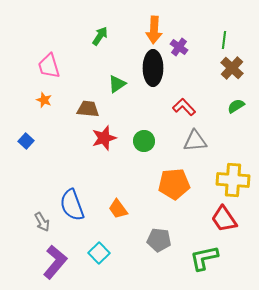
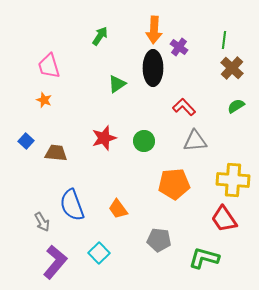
brown trapezoid: moved 32 px left, 44 px down
green L-shape: rotated 28 degrees clockwise
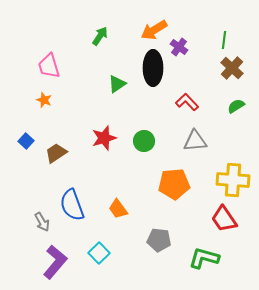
orange arrow: rotated 56 degrees clockwise
red L-shape: moved 3 px right, 5 px up
brown trapezoid: rotated 40 degrees counterclockwise
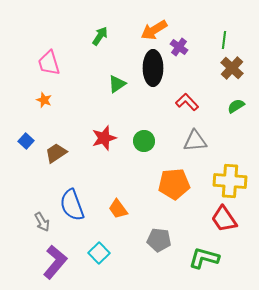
pink trapezoid: moved 3 px up
yellow cross: moved 3 px left, 1 px down
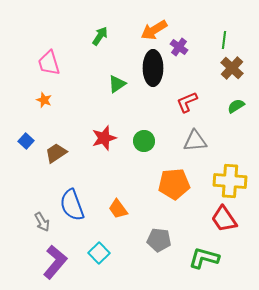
red L-shape: rotated 70 degrees counterclockwise
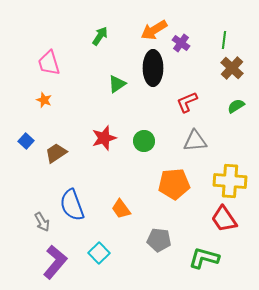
purple cross: moved 2 px right, 4 px up
orange trapezoid: moved 3 px right
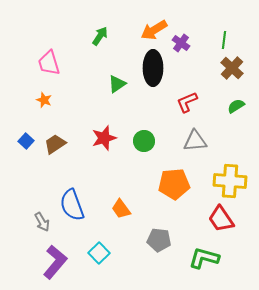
brown trapezoid: moved 1 px left, 9 px up
red trapezoid: moved 3 px left
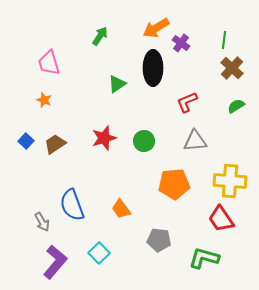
orange arrow: moved 2 px right, 2 px up
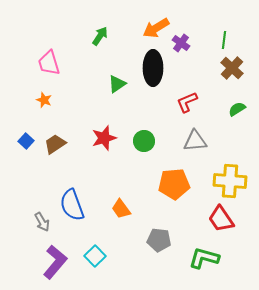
green semicircle: moved 1 px right, 3 px down
cyan square: moved 4 px left, 3 px down
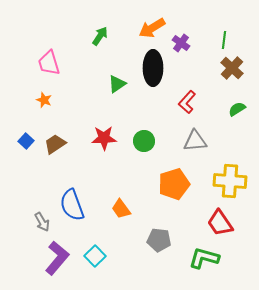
orange arrow: moved 4 px left
red L-shape: rotated 25 degrees counterclockwise
red star: rotated 15 degrees clockwise
orange pentagon: rotated 12 degrees counterclockwise
red trapezoid: moved 1 px left, 4 px down
purple L-shape: moved 2 px right, 4 px up
